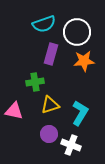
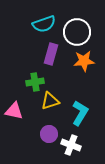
yellow triangle: moved 4 px up
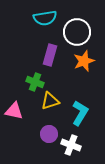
cyan semicircle: moved 1 px right, 6 px up; rotated 10 degrees clockwise
purple rectangle: moved 1 px left, 1 px down
orange star: rotated 15 degrees counterclockwise
green cross: rotated 30 degrees clockwise
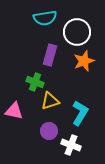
purple circle: moved 3 px up
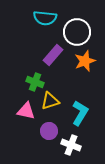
cyan semicircle: rotated 15 degrees clockwise
purple rectangle: moved 3 px right; rotated 25 degrees clockwise
orange star: moved 1 px right
pink triangle: moved 12 px right
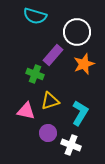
cyan semicircle: moved 10 px left, 2 px up; rotated 10 degrees clockwise
orange star: moved 1 px left, 3 px down
green cross: moved 8 px up
purple circle: moved 1 px left, 2 px down
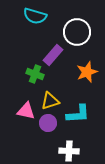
orange star: moved 3 px right, 8 px down
cyan L-shape: moved 2 px left, 1 px down; rotated 55 degrees clockwise
purple circle: moved 10 px up
white cross: moved 2 px left, 6 px down; rotated 18 degrees counterclockwise
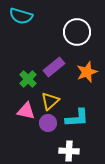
cyan semicircle: moved 14 px left
purple rectangle: moved 1 px right, 12 px down; rotated 10 degrees clockwise
green cross: moved 7 px left, 5 px down; rotated 24 degrees clockwise
yellow triangle: rotated 24 degrees counterclockwise
cyan L-shape: moved 1 px left, 4 px down
